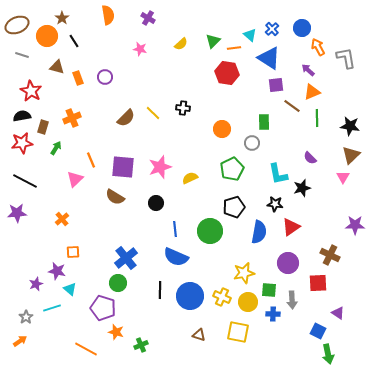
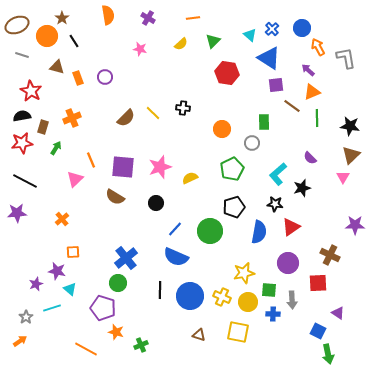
orange line at (234, 48): moved 41 px left, 30 px up
cyan L-shape at (278, 174): rotated 60 degrees clockwise
blue line at (175, 229): rotated 49 degrees clockwise
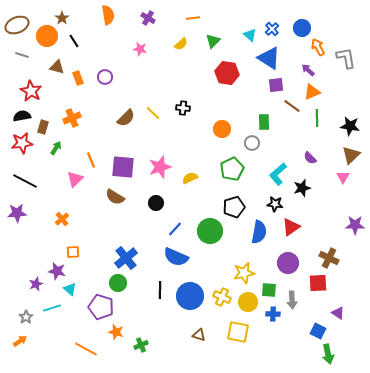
brown cross at (330, 255): moved 1 px left, 3 px down
purple pentagon at (103, 308): moved 2 px left, 1 px up
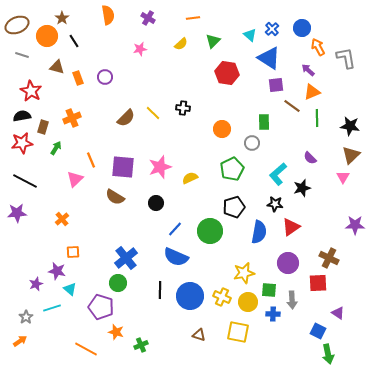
pink star at (140, 49): rotated 24 degrees counterclockwise
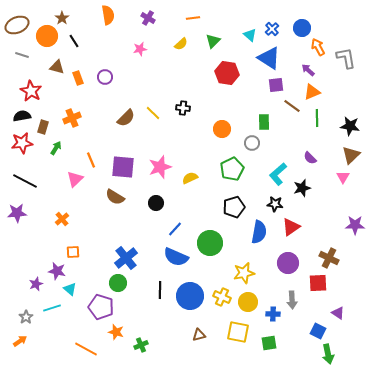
green circle at (210, 231): moved 12 px down
green square at (269, 290): moved 53 px down; rotated 14 degrees counterclockwise
brown triangle at (199, 335): rotated 32 degrees counterclockwise
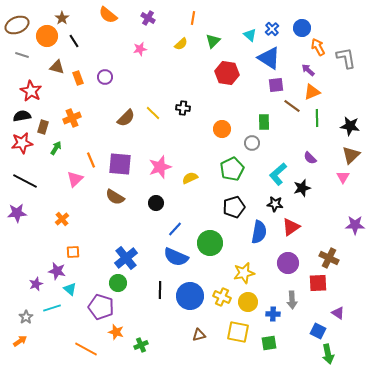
orange semicircle at (108, 15): rotated 138 degrees clockwise
orange line at (193, 18): rotated 72 degrees counterclockwise
purple square at (123, 167): moved 3 px left, 3 px up
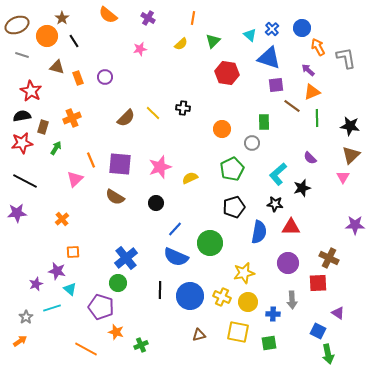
blue triangle at (269, 58): rotated 15 degrees counterclockwise
red triangle at (291, 227): rotated 36 degrees clockwise
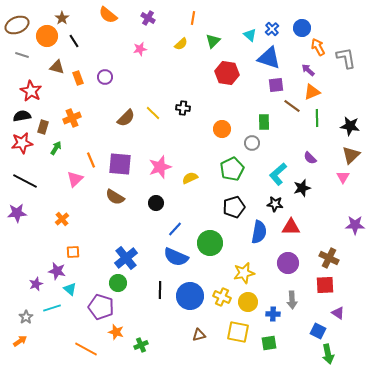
red square at (318, 283): moved 7 px right, 2 px down
